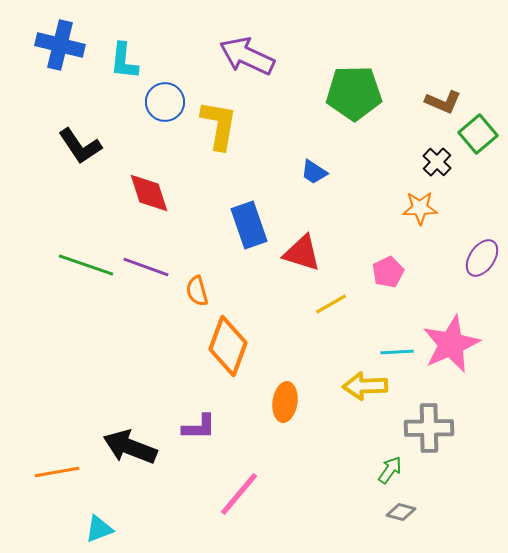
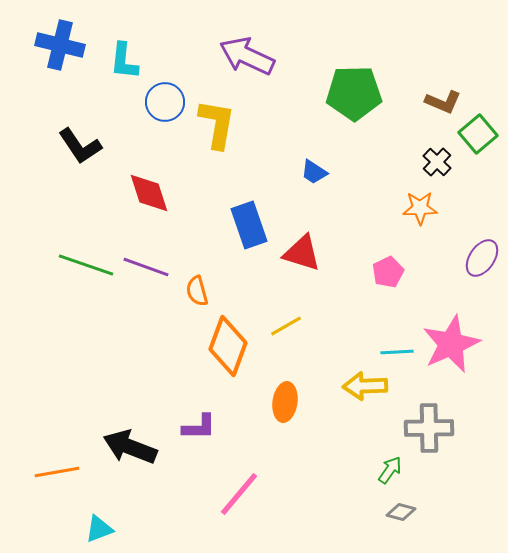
yellow L-shape: moved 2 px left, 1 px up
yellow line: moved 45 px left, 22 px down
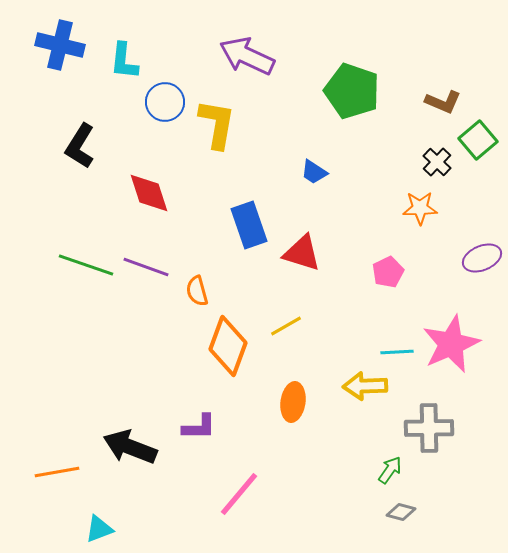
green pentagon: moved 2 px left, 2 px up; rotated 20 degrees clockwise
green square: moved 6 px down
black L-shape: rotated 66 degrees clockwise
purple ellipse: rotated 33 degrees clockwise
orange ellipse: moved 8 px right
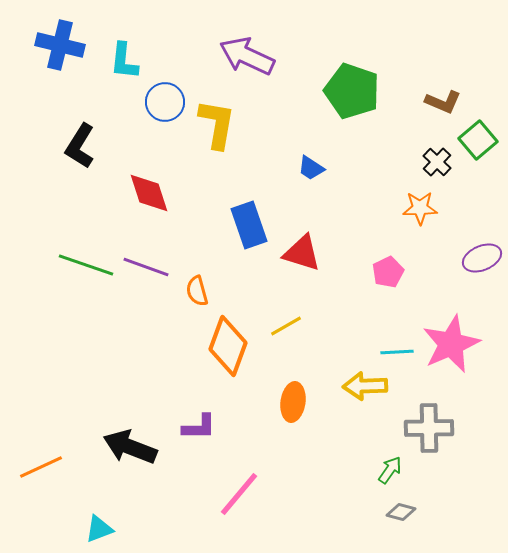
blue trapezoid: moved 3 px left, 4 px up
orange line: moved 16 px left, 5 px up; rotated 15 degrees counterclockwise
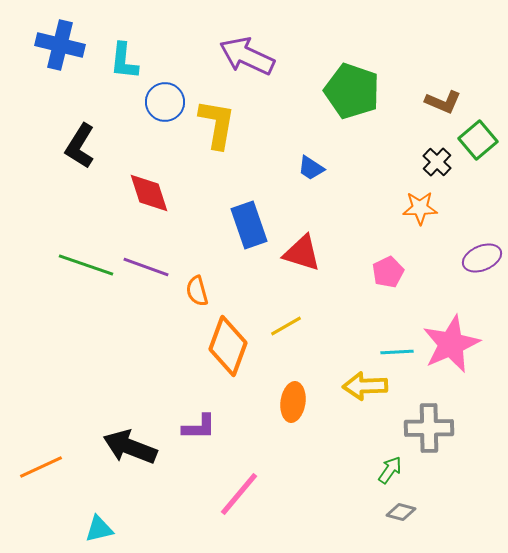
cyan triangle: rotated 8 degrees clockwise
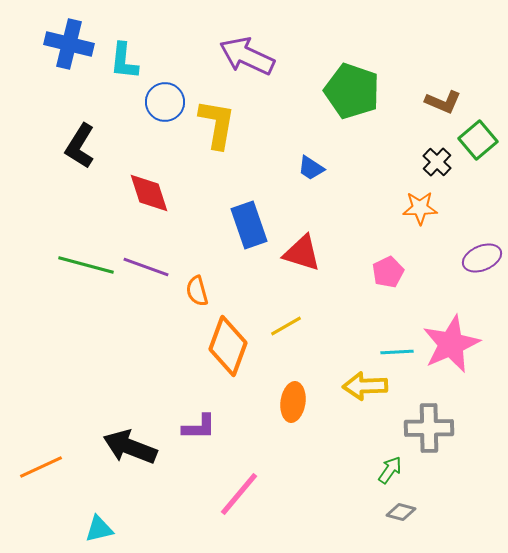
blue cross: moved 9 px right, 1 px up
green line: rotated 4 degrees counterclockwise
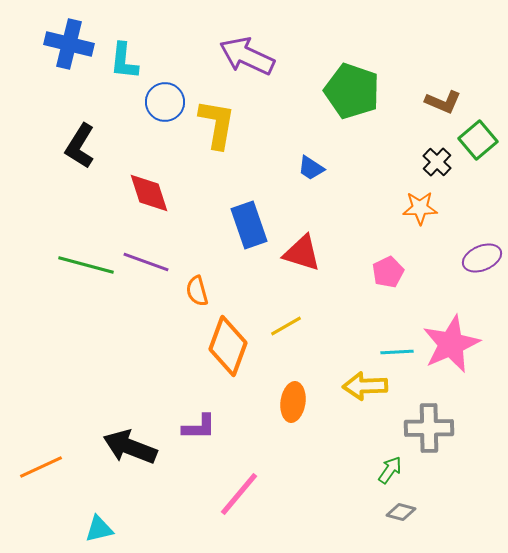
purple line: moved 5 px up
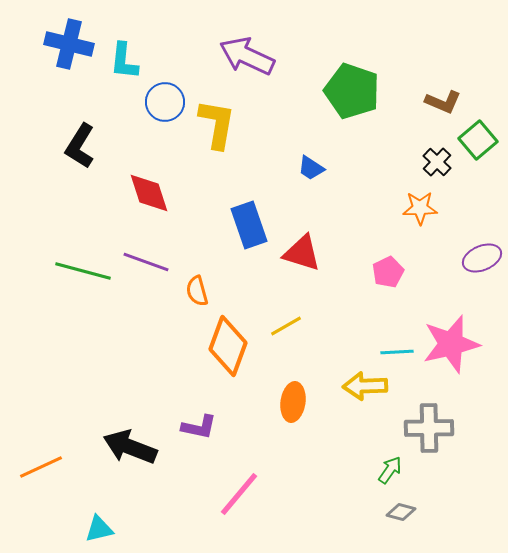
green line: moved 3 px left, 6 px down
pink star: rotated 10 degrees clockwise
purple L-shape: rotated 12 degrees clockwise
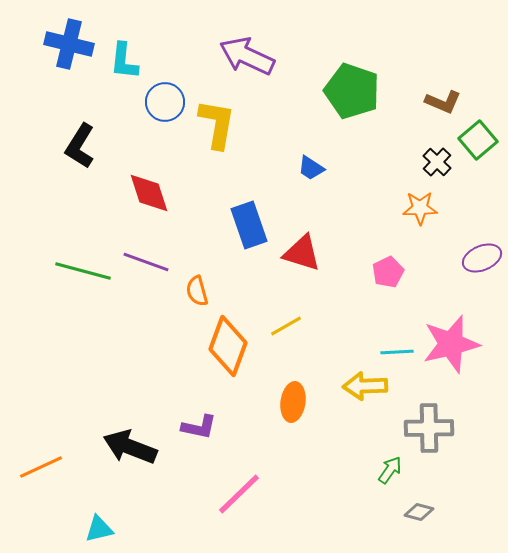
pink line: rotated 6 degrees clockwise
gray diamond: moved 18 px right
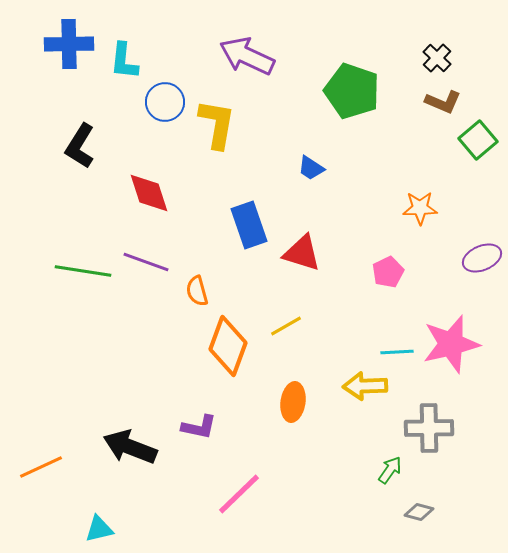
blue cross: rotated 15 degrees counterclockwise
black cross: moved 104 px up
green line: rotated 6 degrees counterclockwise
